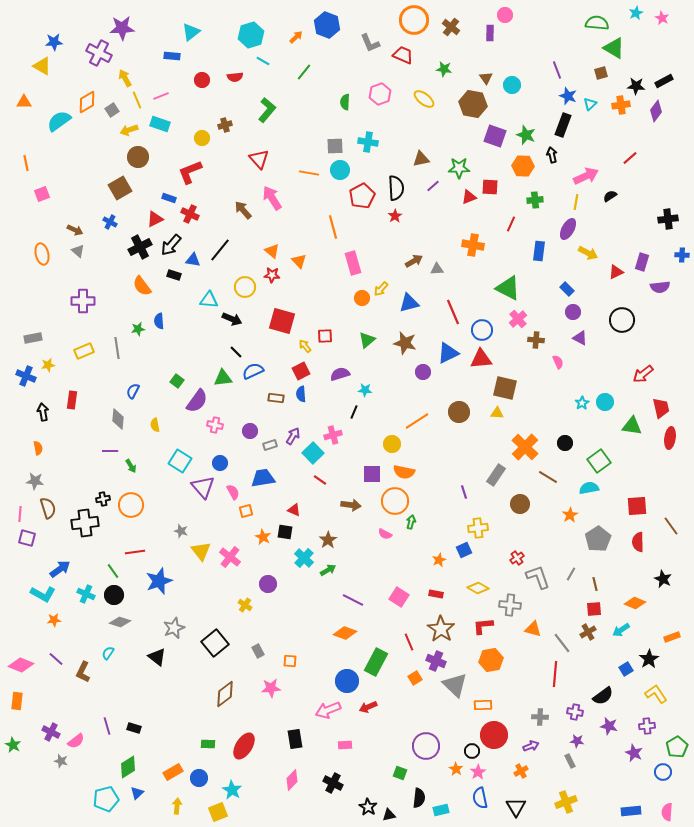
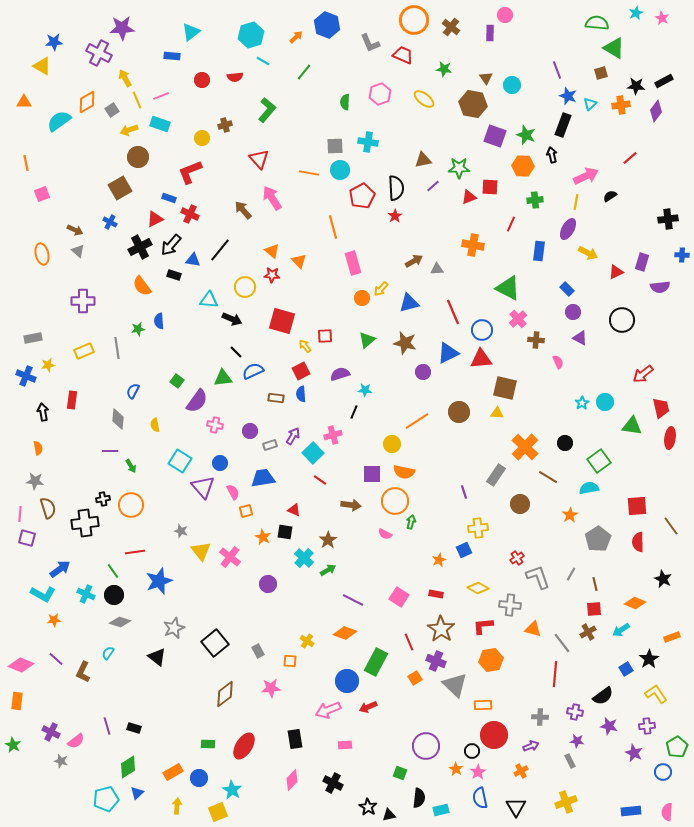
brown triangle at (421, 159): moved 2 px right, 1 px down
yellow cross at (245, 605): moved 62 px right, 36 px down
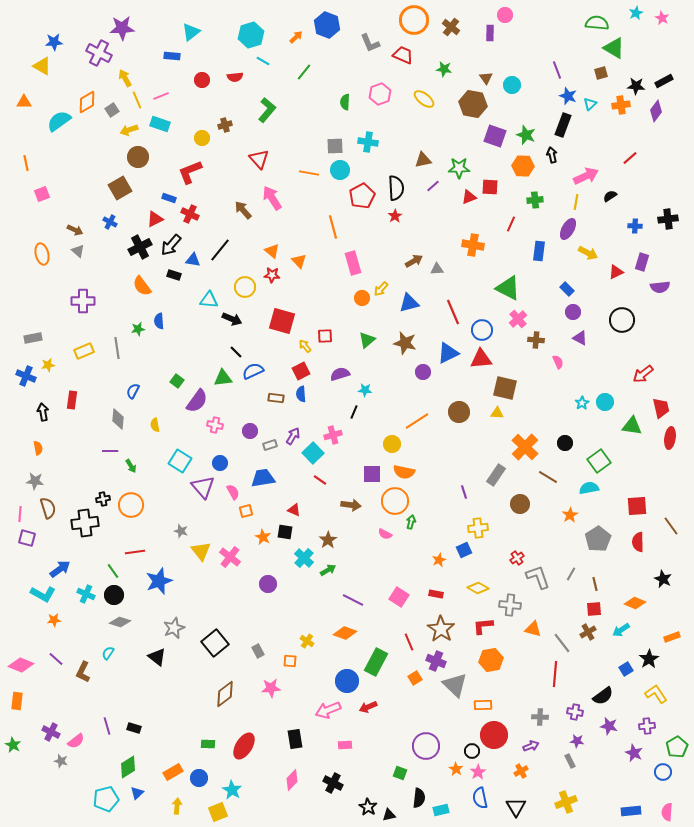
blue cross at (682, 255): moved 47 px left, 29 px up
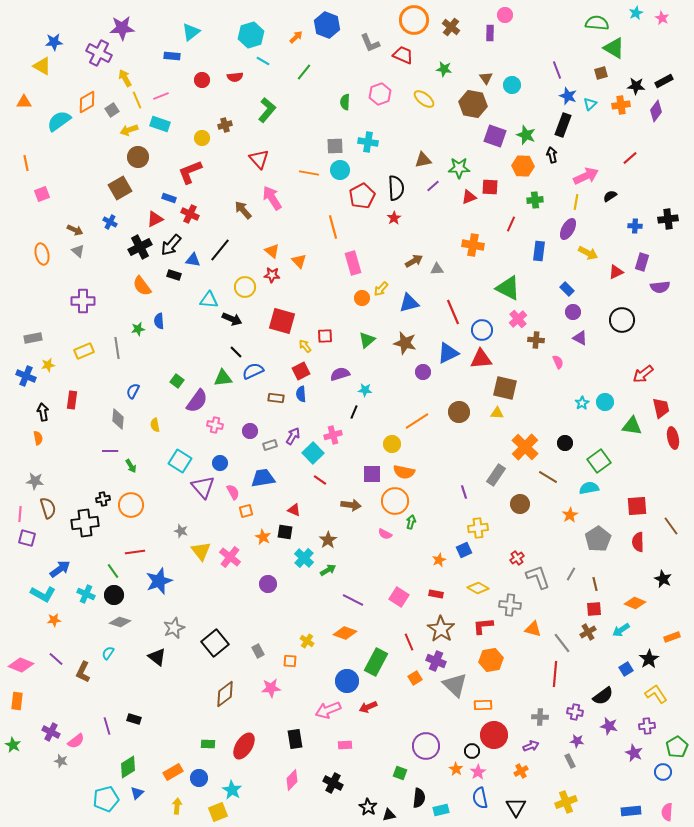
red star at (395, 216): moved 1 px left, 2 px down
red ellipse at (670, 438): moved 3 px right; rotated 20 degrees counterclockwise
orange semicircle at (38, 448): moved 10 px up
black rectangle at (134, 728): moved 9 px up
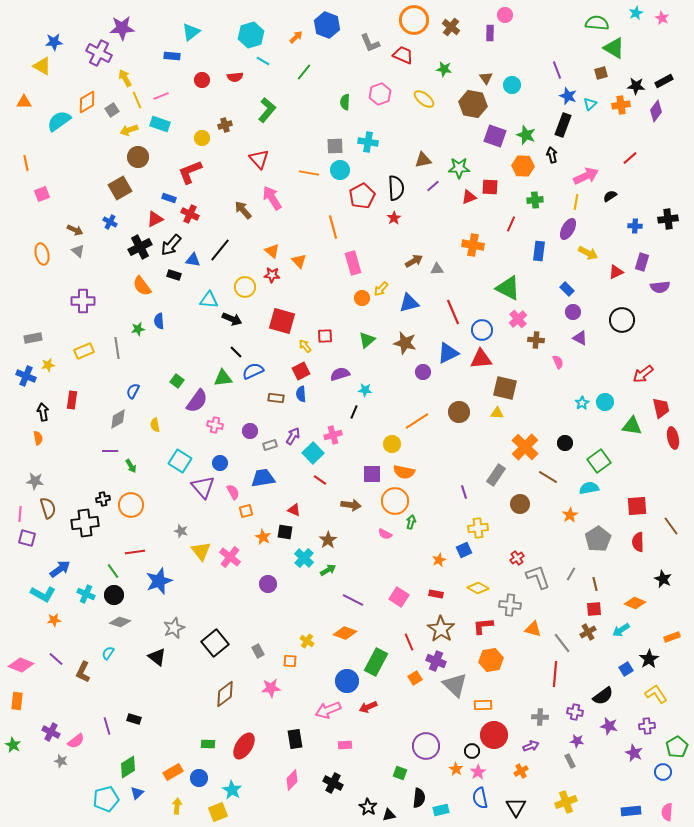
gray diamond at (118, 419): rotated 55 degrees clockwise
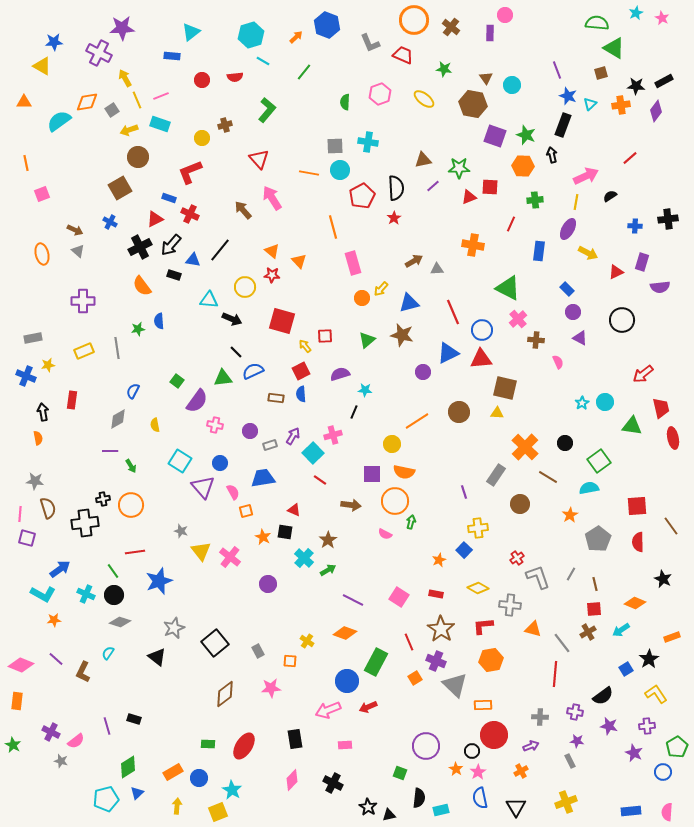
orange diamond at (87, 102): rotated 20 degrees clockwise
brown star at (405, 343): moved 3 px left, 8 px up
blue square at (464, 550): rotated 21 degrees counterclockwise
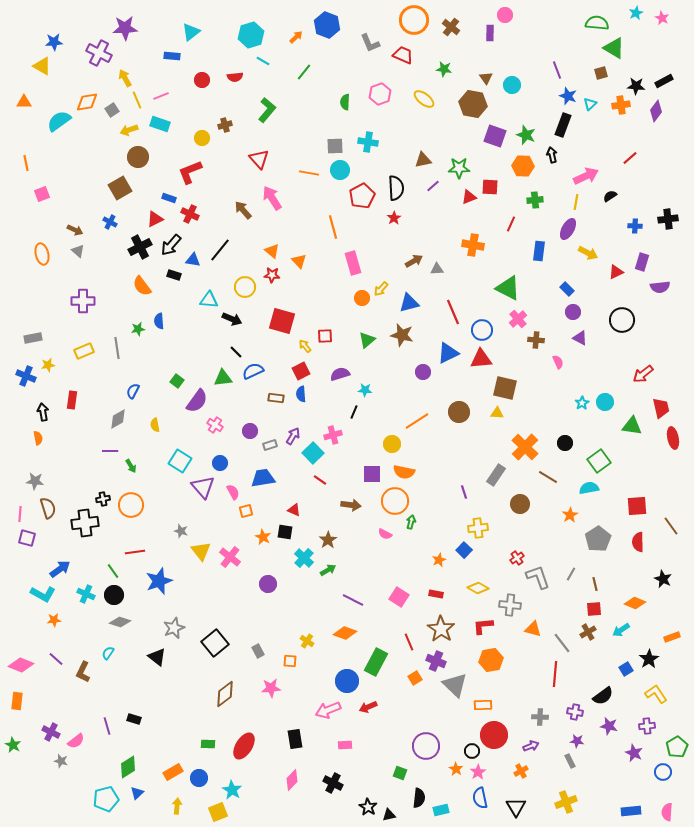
purple star at (122, 28): moved 3 px right
pink cross at (215, 425): rotated 21 degrees clockwise
